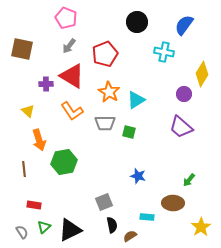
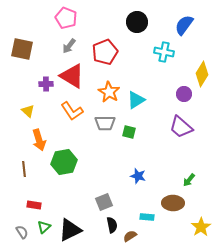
red pentagon: moved 2 px up
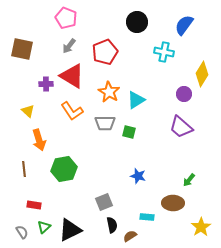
green hexagon: moved 7 px down
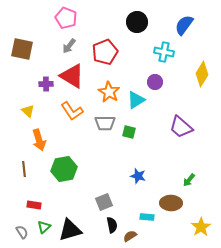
purple circle: moved 29 px left, 12 px up
brown ellipse: moved 2 px left
black triangle: rotated 10 degrees clockwise
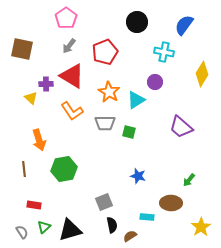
pink pentagon: rotated 15 degrees clockwise
yellow triangle: moved 3 px right, 13 px up
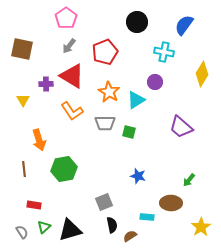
yellow triangle: moved 8 px left, 2 px down; rotated 16 degrees clockwise
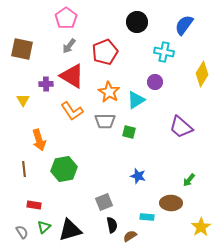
gray trapezoid: moved 2 px up
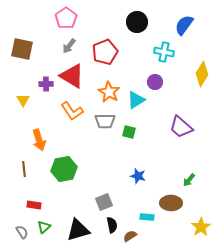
black triangle: moved 8 px right
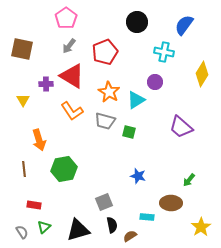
gray trapezoid: rotated 15 degrees clockwise
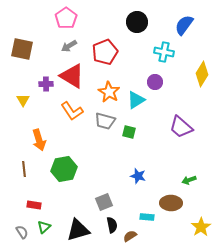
gray arrow: rotated 21 degrees clockwise
green arrow: rotated 32 degrees clockwise
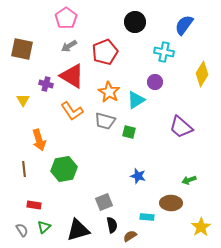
black circle: moved 2 px left
purple cross: rotated 16 degrees clockwise
gray semicircle: moved 2 px up
